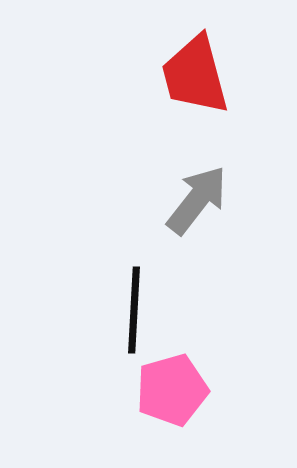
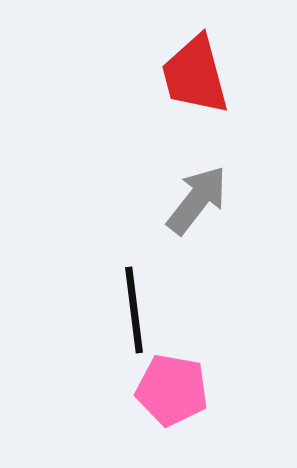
black line: rotated 10 degrees counterclockwise
pink pentagon: rotated 26 degrees clockwise
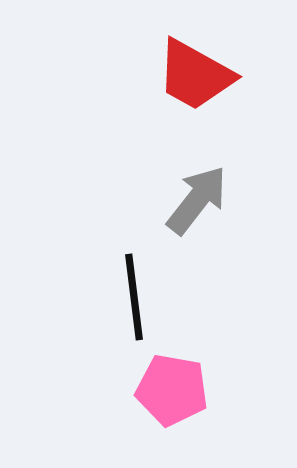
red trapezoid: rotated 46 degrees counterclockwise
black line: moved 13 px up
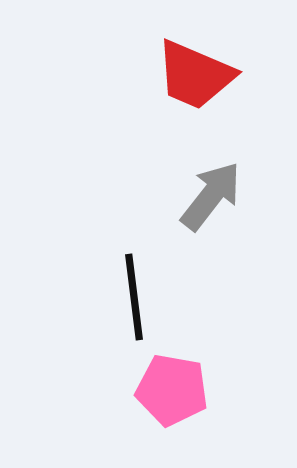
red trapezoid: rotated 6 degrees counterclockwise
gray arrow: moved 14 px right, 4 px up
